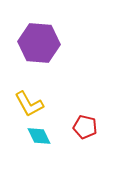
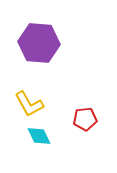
red pentagon: moved 8 px up; rotated 20 degrees counterclockwise
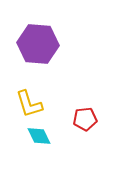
purple hexagon: moved 1 px left, 1 px down
yellow L-shape: rotated 12 degrees clockwise
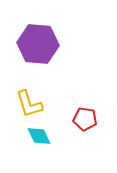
red pentagon: rotated 15 degrees clockwise
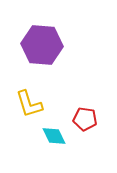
purple hexagon: moved 4 px right, 1 px down
cyan diamond: moved 15 px right
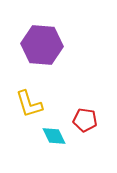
red pentagon: moved 1 px down
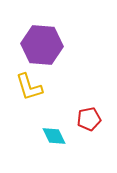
yellow L-shape: moved 17 px up
red pentagon: moved 4 px right, 1 px up; rotated 20 degrees counterclockwise
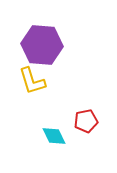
yellow L-shape: moved 3 px right, 6 px up
red pentagon: moved 3 px left, 2 px down
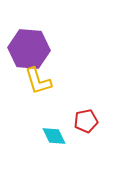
purple hexagon: moved 13 px left, 4 px down
yellow L-shape: moved 6 px right
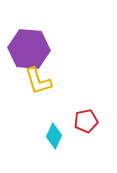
cyan diamond: rotated 50 degrees clockwise
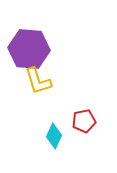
red pentagon: moved 2 px left
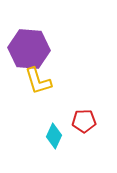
red pentagon: rotated 10 degrees clockwise
